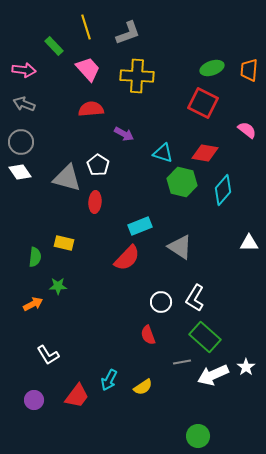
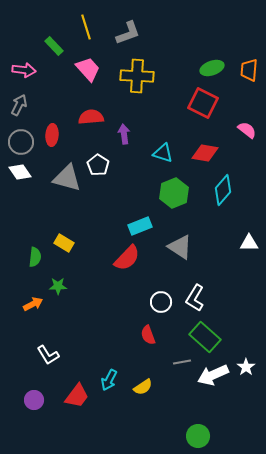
gray arrow at (24, 104): moved 5 px left, 1 px down; rotated 95 degrees clockwise
red semicircle at (91, 109): moved 8 px down
purple arrow at (124, 134): rotated 126 degrees counterclockwise
green hexagon at (182, 182): moved 8 px left, 11 px down; rotated 24 degrees clockwise
red ellipse at (95, 202): moved 43 px left, 67 px up
yellow rectangle at (64, 243): rotated 18 degrees clockwise
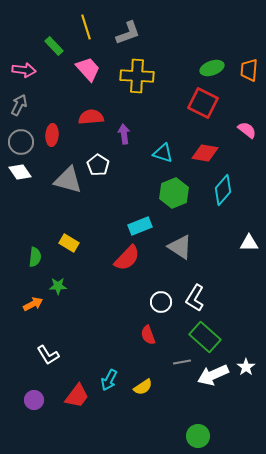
gray triangle at (67, 178): moved 1 px right, 2 px down
yellow rectangle at (64, 243): moved 5 px right
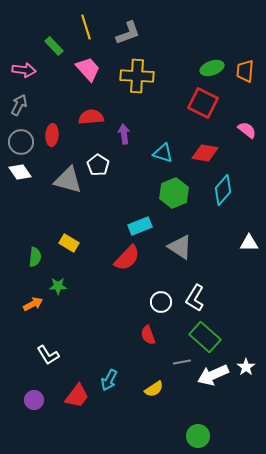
orange trapezoid at (249, 70): moved 4 px left, 1 px down
yellow semicircle at (143, 387): moved 11 px right, 2 px down
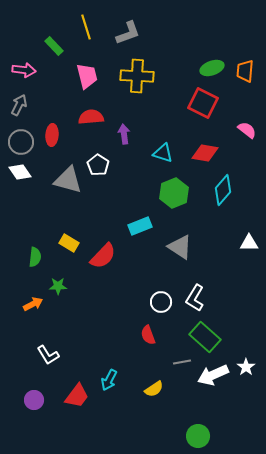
pink trapezoid at (88, 69): moved 1 px left, 7 px down; rotated 28 degrees clockwise
red semicircle at (127, 258): moved 24 px left, 2 px up
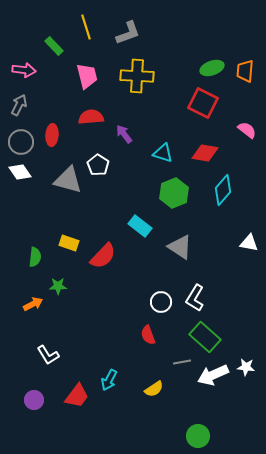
purple arrow at (124, 134): rotated 30 degrees counterclockwise
cyan rectangle at (140, 226): rotated 60 degrees clockwise
yellow rectangle at (69, 243): rotated 12 degrees counterclockwise
white triangle at (249, 243): rotated 12 degrees clockwise
white star at (246, 367): rotated 30 degrees counterclockwise
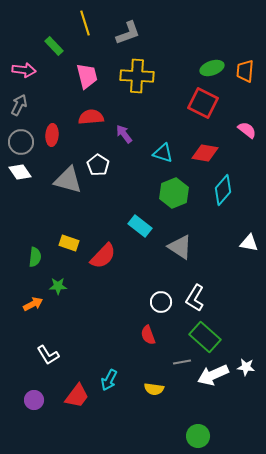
yellow line at (86, 27): moved 1 px left, 4 px up
yellow semicircle at (154, 389): rotated 42 degrees clockwise
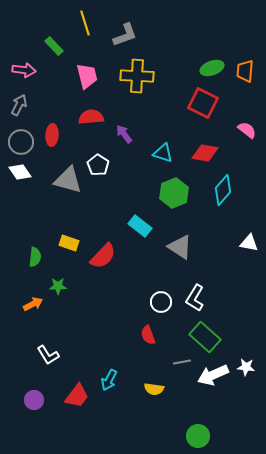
gray L-shape at (128, 33): moved 3 px left, 2 px down
